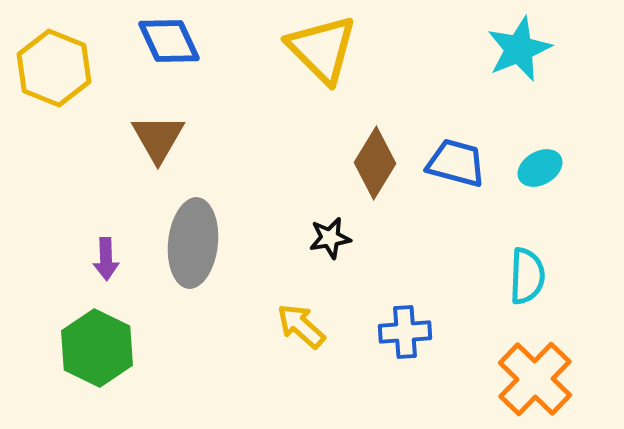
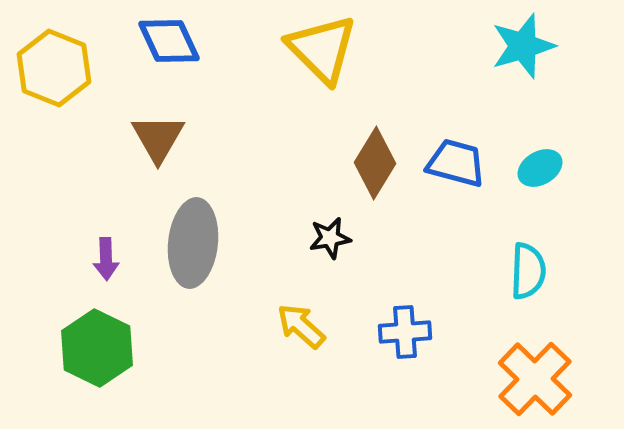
cyan star: moved 4 px right, 3 px up; rotated 6 degrees clockwise
cyan semicircle: moved 1 px right, 5 px up
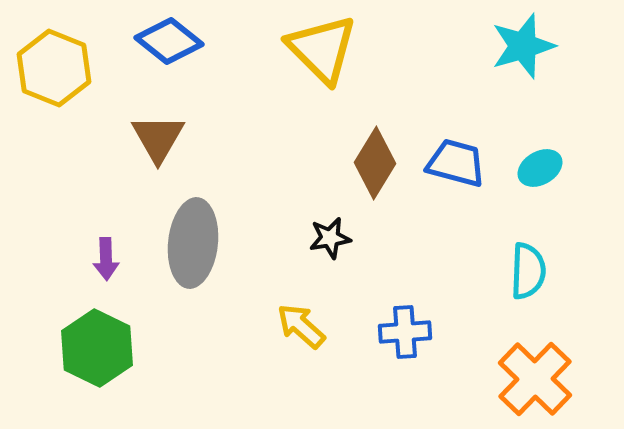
blue diamond: rotated 26 degrees counterclockwise
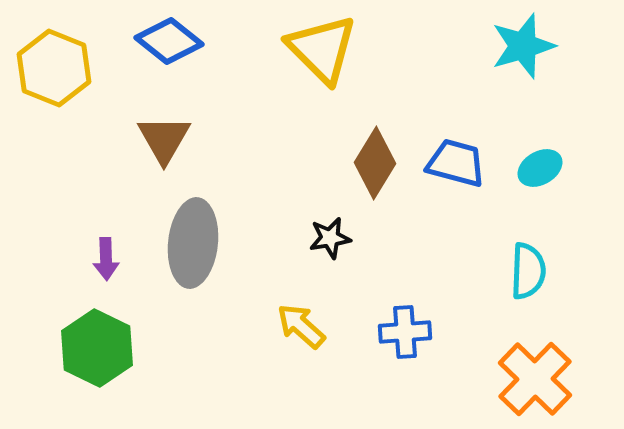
brown triangle: moved 6 px right, 1 px down
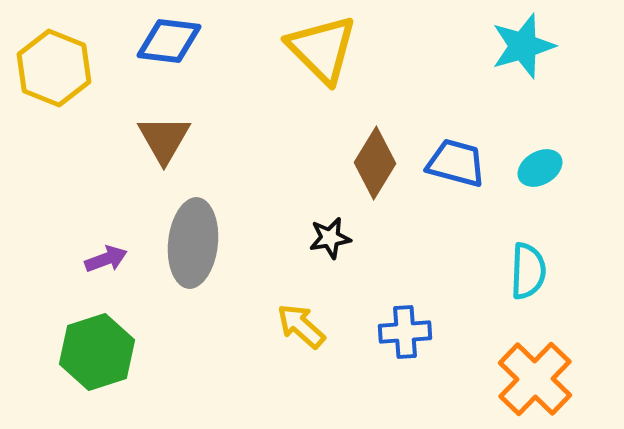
blue diamond: rotated 32 degrees counterclockwise
purple arrow: rotated 108 degrees counterclockwise
green hexagon: moved 4 px down; rotated 16 degrees clockwise
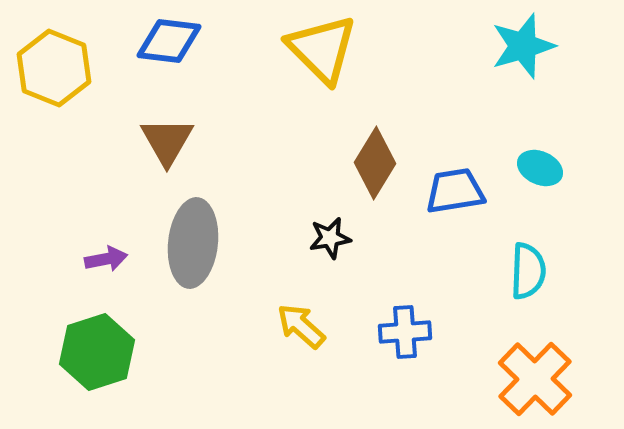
brown triangle: moved 3 px right, 2 px down
blue trapezoid: moved 1 px left, 28 px down; rotated 24 degrees counterclockwise
cyan ellipse: rotated 54 degrees clockwise
purple arrow: rotated 9 degrees clockwise
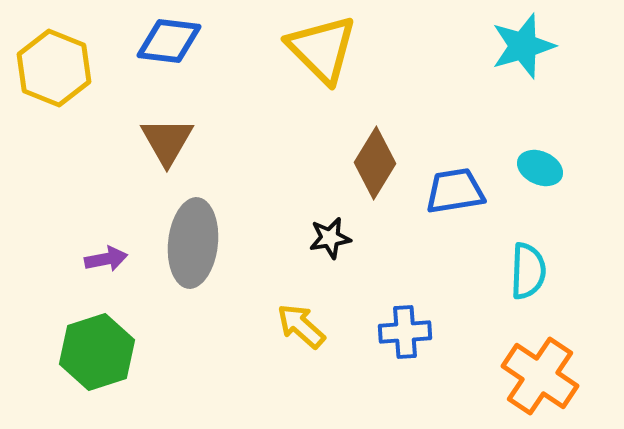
orange cross: moved 5 px right, 3 px up; rotated 10 degrees counterclockwise
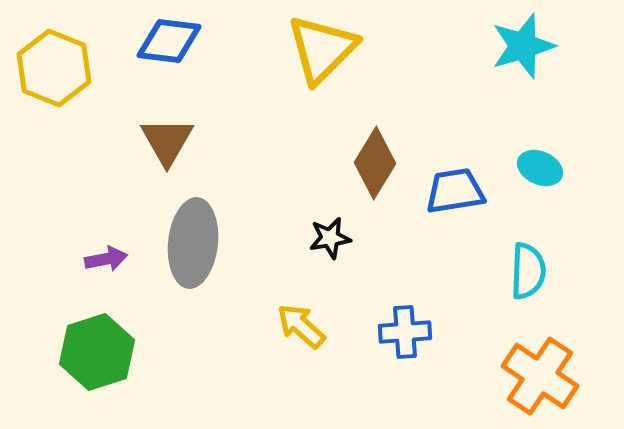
yellow triangle: rotated 30 degrees clockwise
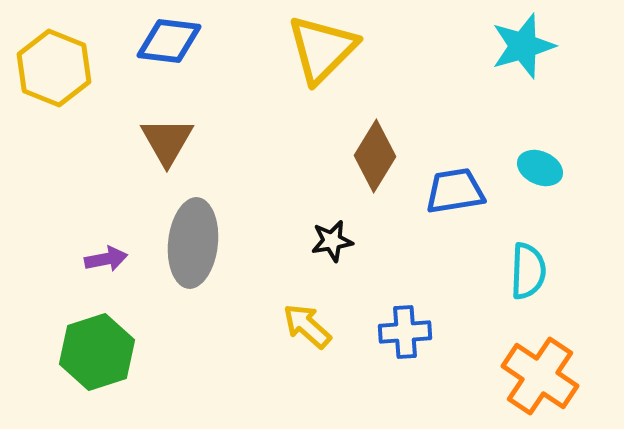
brown diamond: moved 7 px up
black star: moved 2 px right, 3 px down
yellow arrow: moved 6 px right
